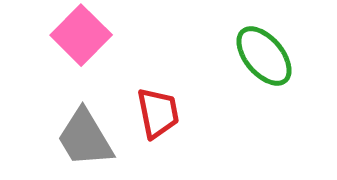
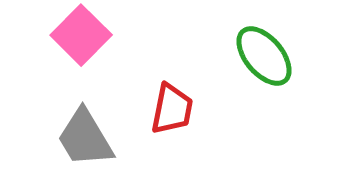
red trapezoid: moved 14 px right, 4 px up; rotated 22 degrees clockwise
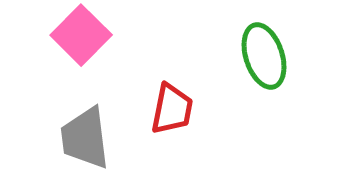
green ellipse: rotated 22 degrees clockwise
gray trapezoid: rotated 24 degrees clockwise
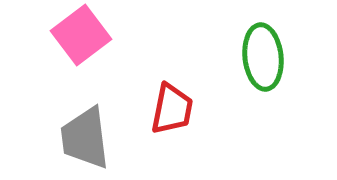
pink square: rotated 8 degrees clockwise
green ellipse: moved 1 px left, 1 px down; rotated 12 degrees clockwise
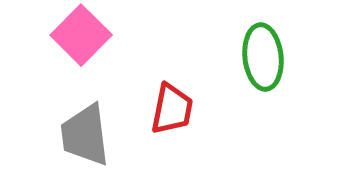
pink square: rotated 8 degrees counterclockwise
gray trapezoid: moved 3 px up
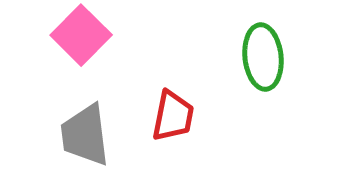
red trapezoid: moved 1 px right, 7 px down
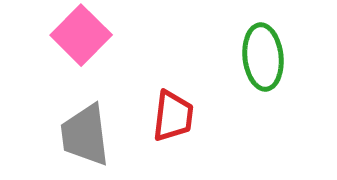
red trapezoid: rotated 4 degrees counterclockwise
